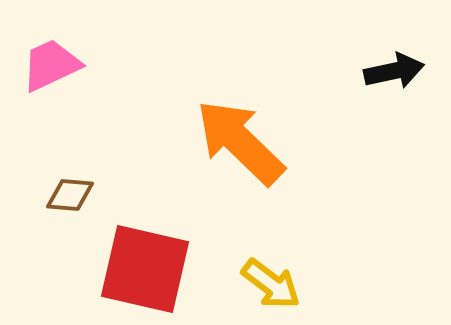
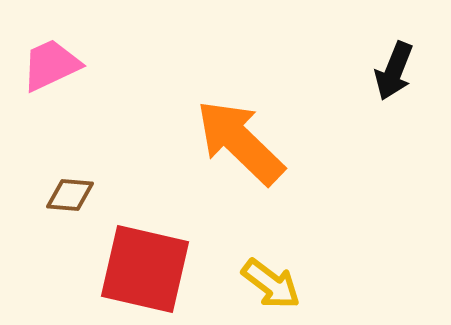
black arrow: rotated 124 degrees clockwise
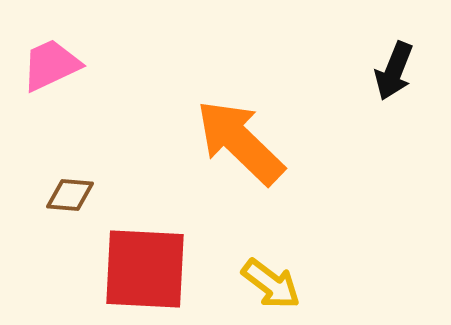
red square: rotated 10 degrees counterclockwise
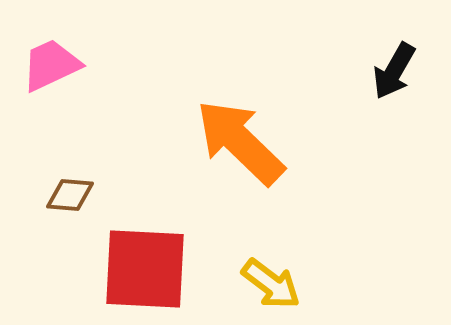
black arrow: rotated 8 degrees clockwise
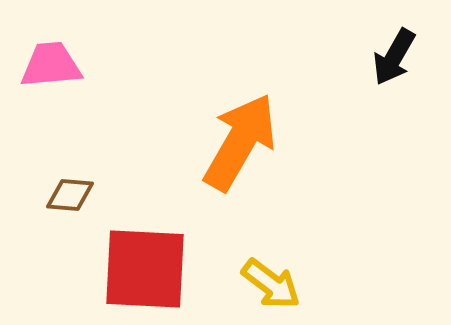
pink trapezoid: rotated 20 degrees clockwise
black arrow: moved 14 px up
orange arrow: rotated 76 degrees clockwise
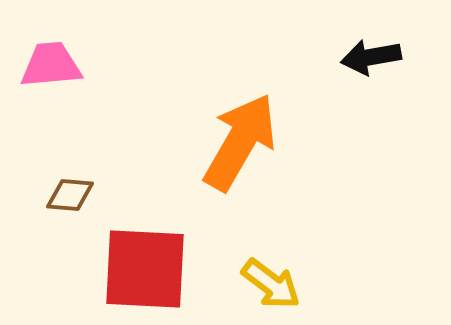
black arrow: moved 23 px left; rotated 50 degrees clockwise
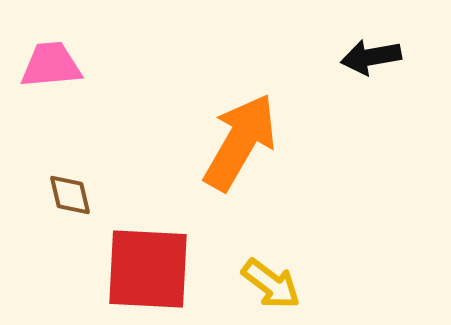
brown diamond: rotated 72 degrees clockwise
red square: moved 3 px right
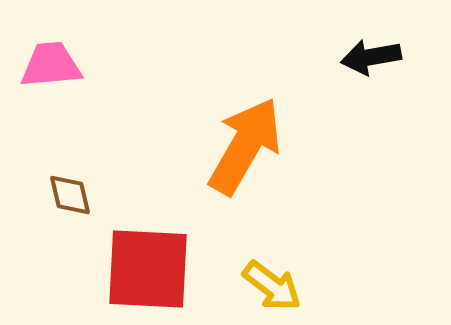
orange arrow: moved 5 px right, 4 px down
yellow arrow: moved 1 px right, 2 px down
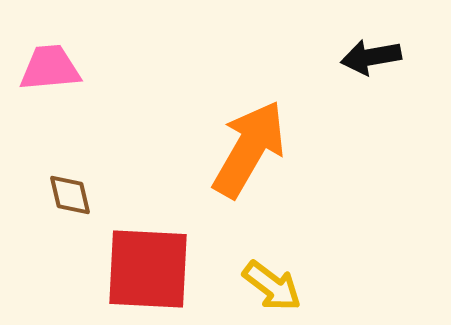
pink trapezoid: moved 1 px left, 3 px down
orange arrow: moved 4 px right, 3 px down
